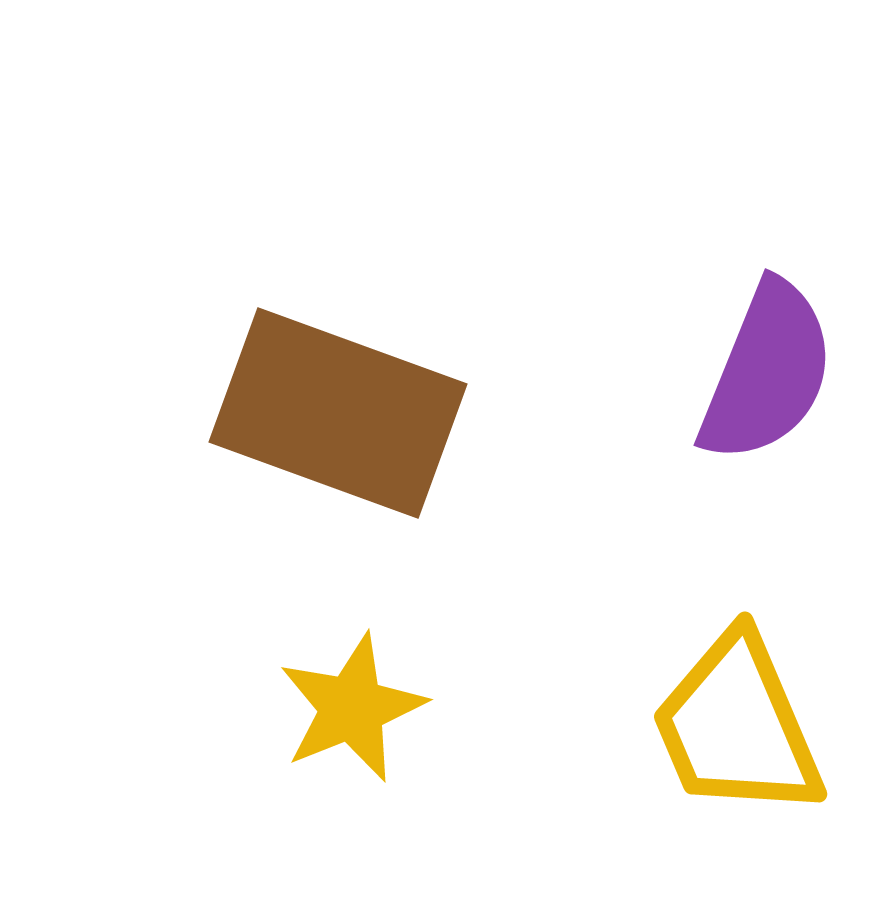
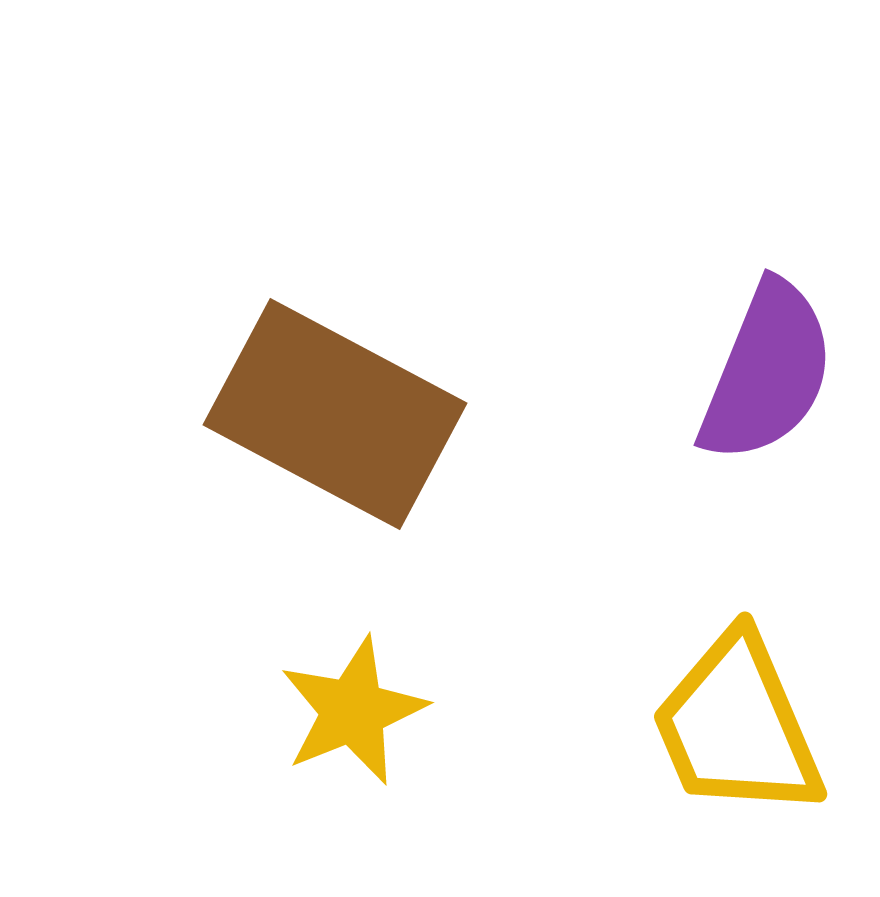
brown rectangle: moved 3 px left, 1 px down; rotated 8 degrees clockwise
yellow star: moved 1 px right, 3 px down
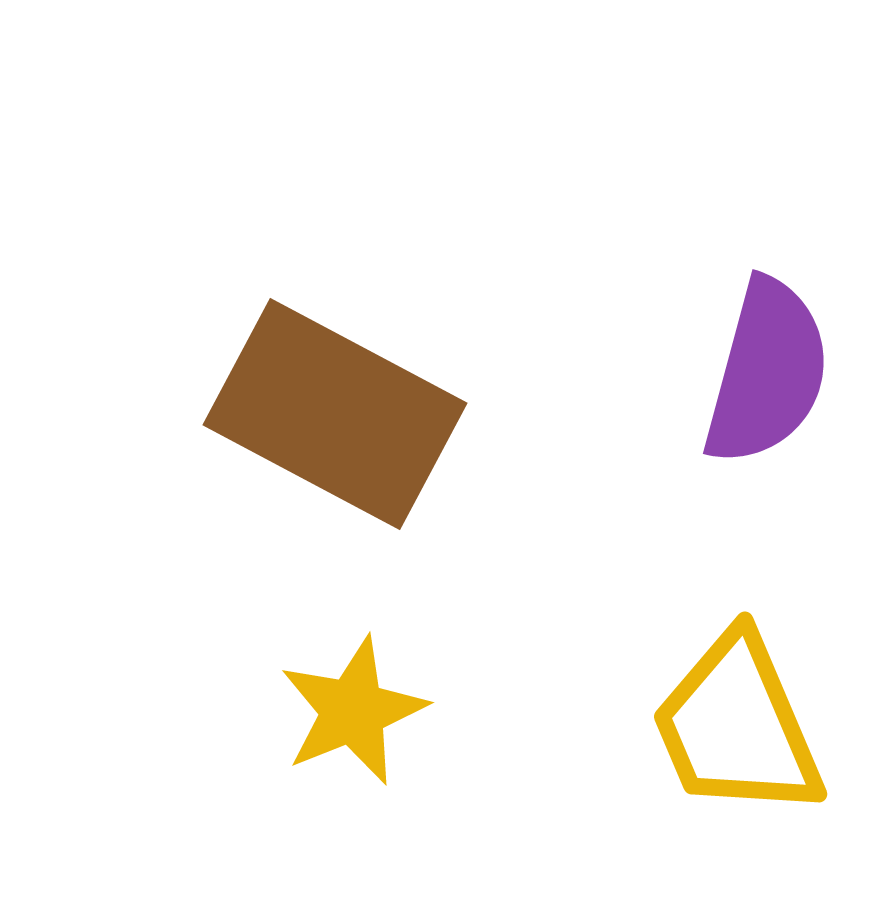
purple semicircle: rotated 7 degrees counterclockwise
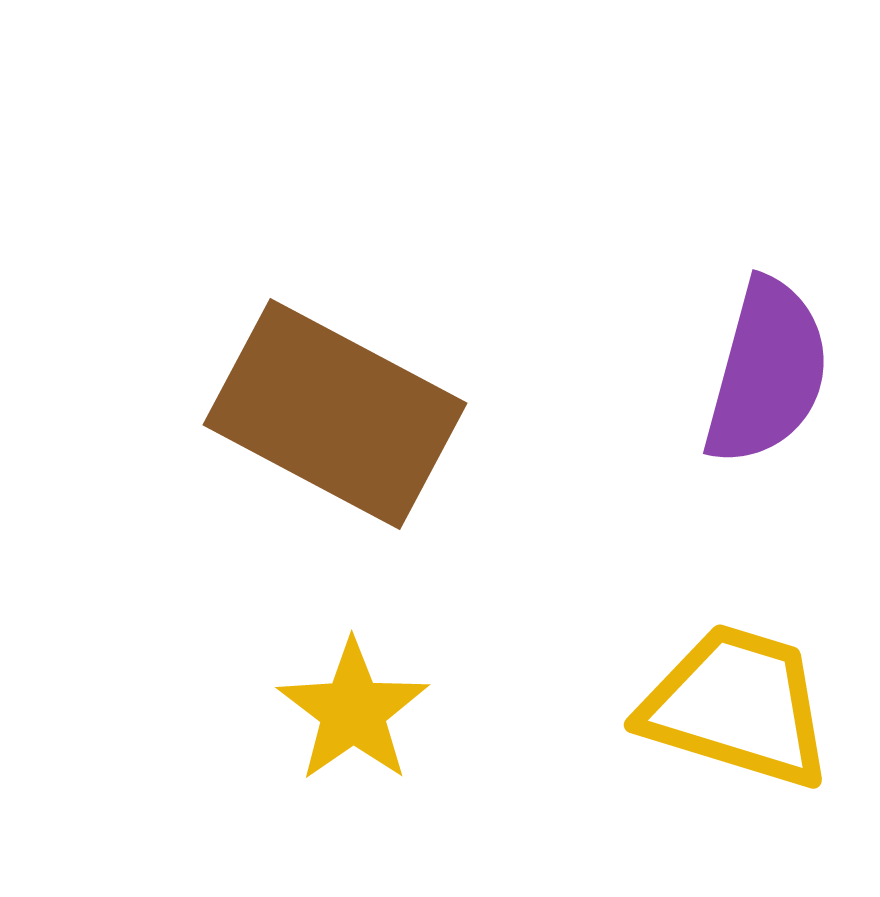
yellow star: rotated 13 degrees counterclockwise
yellow trapezoid: moved 20 px up; rotated 130 degrees clockwise
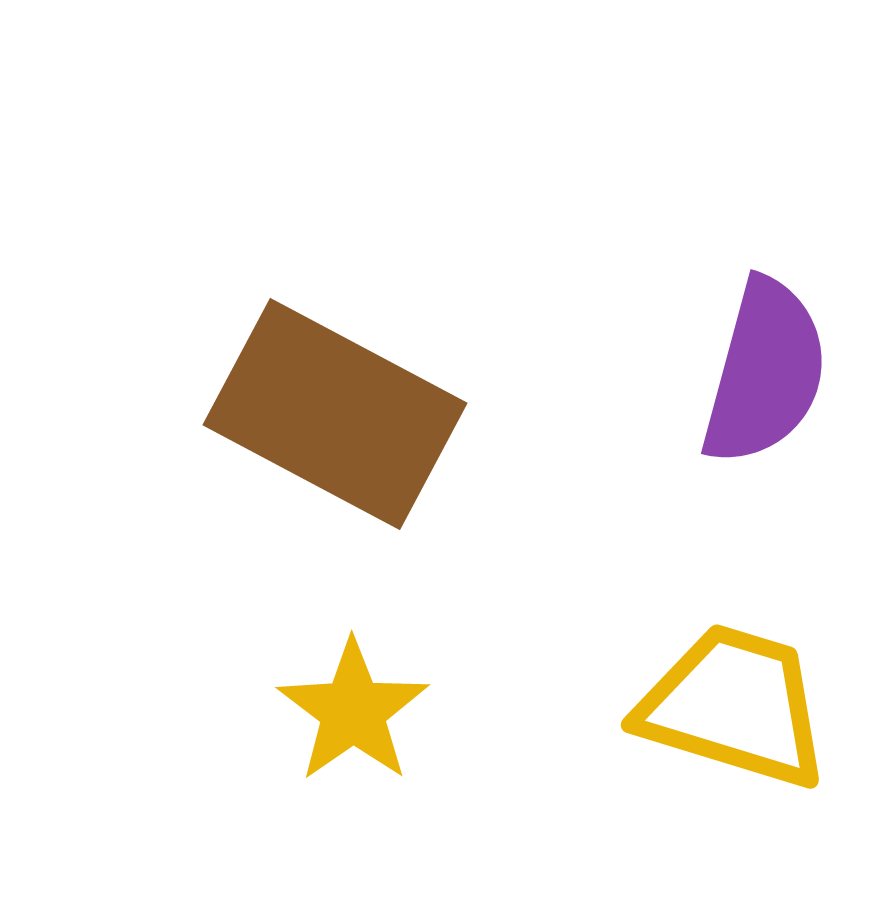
purple semicircle: moved 2 px left
yellow trapezoid: moved 3 px left
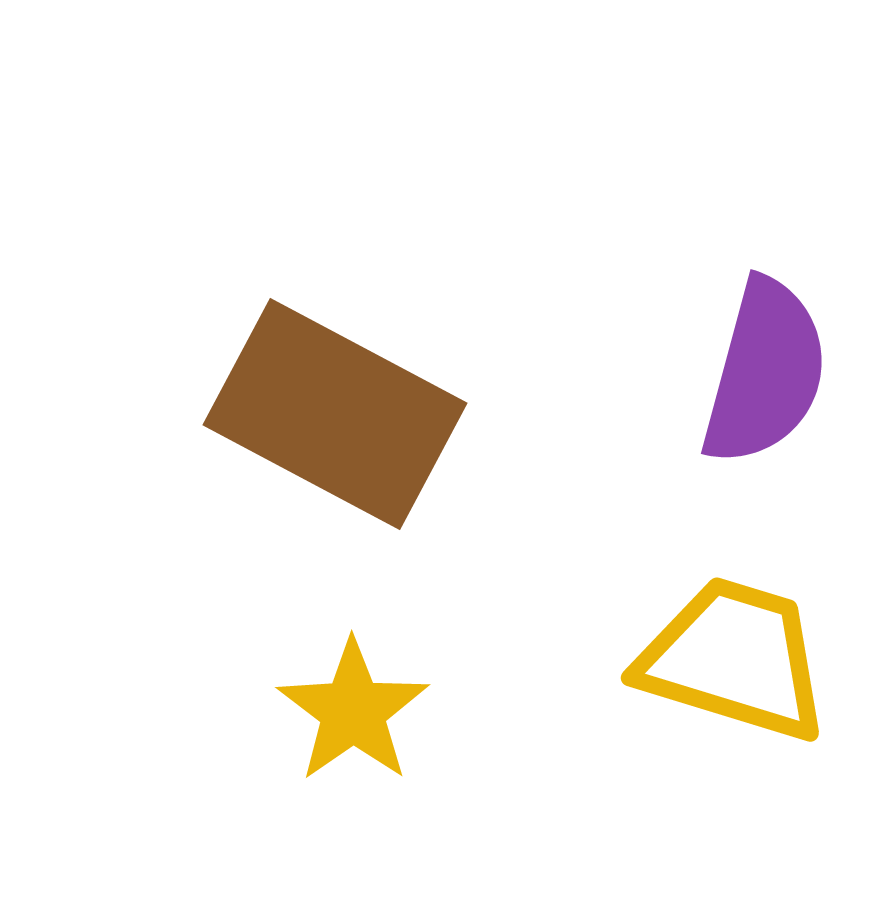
yellow trapezoid: moved 47 px up
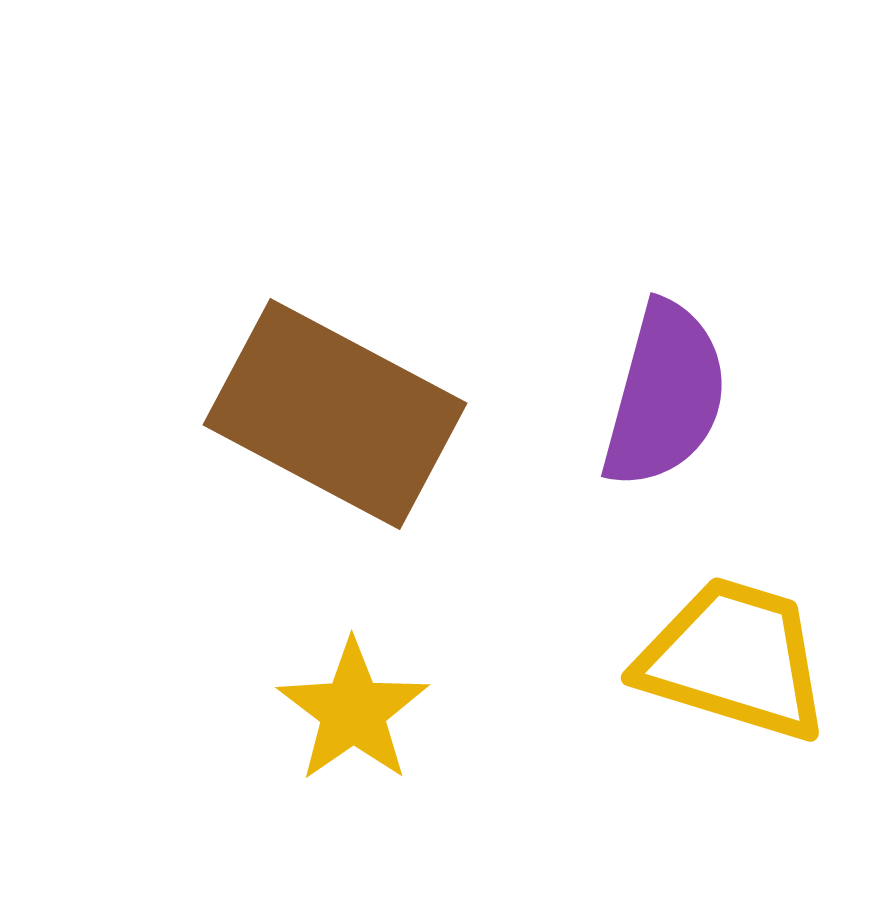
purple semicircle: moved 100 px left, 23 px down
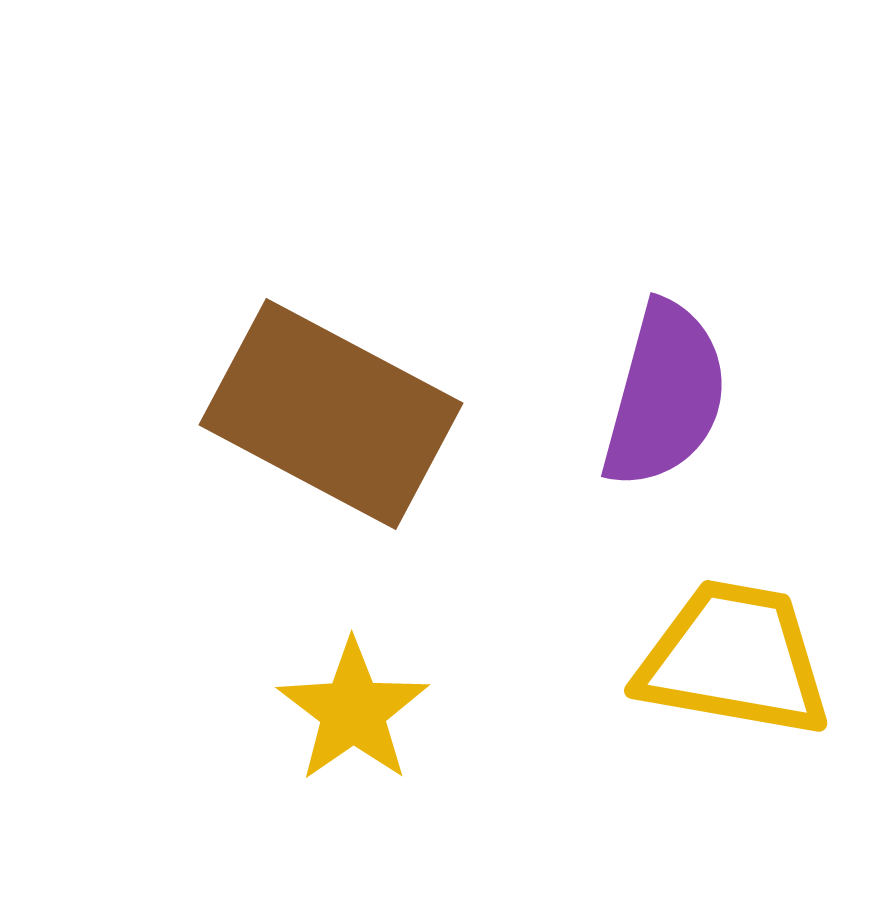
brown rectangle: moved 4 px left
yellow trapezoid: rotated 7 degrees counterclockwise
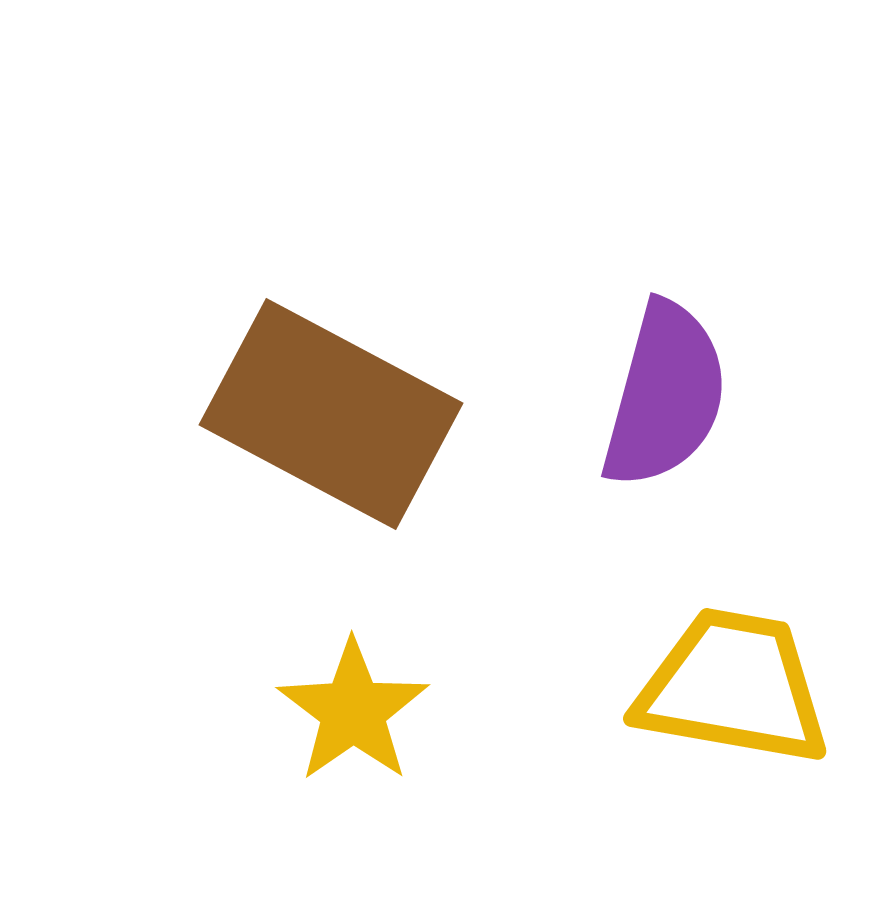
yellow trapezoid: moved 1 px left, 28 px down
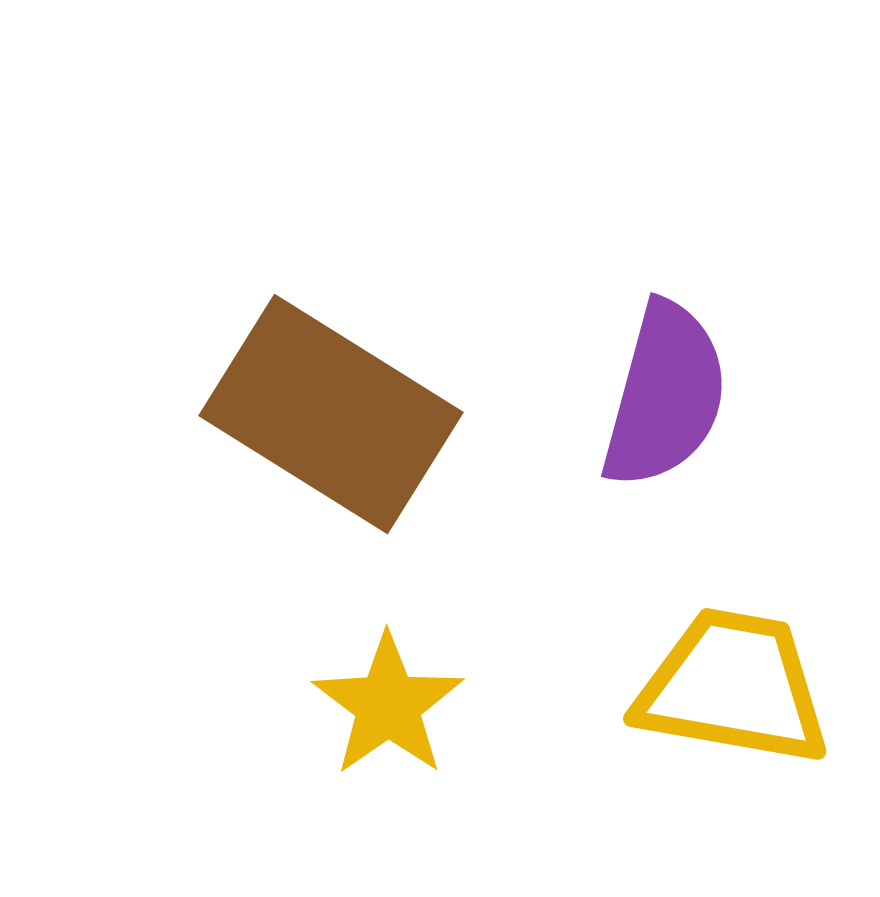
brown rectangle: rotated 4 degrees clockwise
yellow star: moved 35 px right, 6 px up
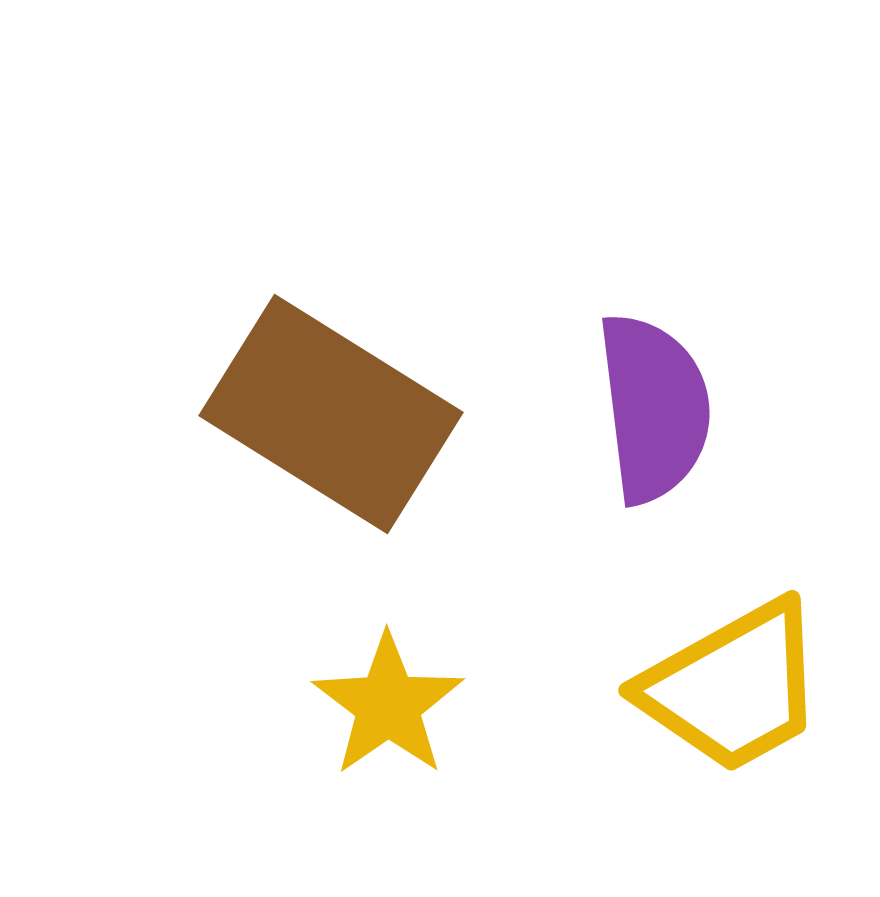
purple semicircle: moved 11 px left, 13 px down; rotated 22 degrees counterclockwise
yellow trapezoid: rotated 141 degrees clockwise
